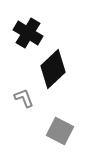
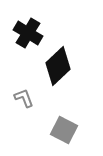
black diamond: moved 5 px right, 3 px up
gray square: moved 4 px right, 1 px up
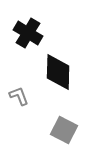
black diamond: moved 6 px down; rotated 45 degrees counterclockwise
gray L-shape: moved 5 px left, 2 px up
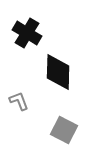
black cross: moved 1 px left
gray L-shape: moved 5 px down
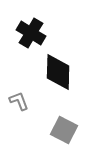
black cross: moved 4 px right
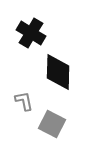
gray L-shape: moved 5 px right; rotated 10 degrees clockwise
gray square: moved 12 px left, 6 px up
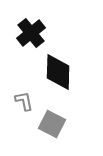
black cross: rotated 20 degrees clockwise
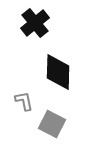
black cross: moved 4 px right, 10 px up
